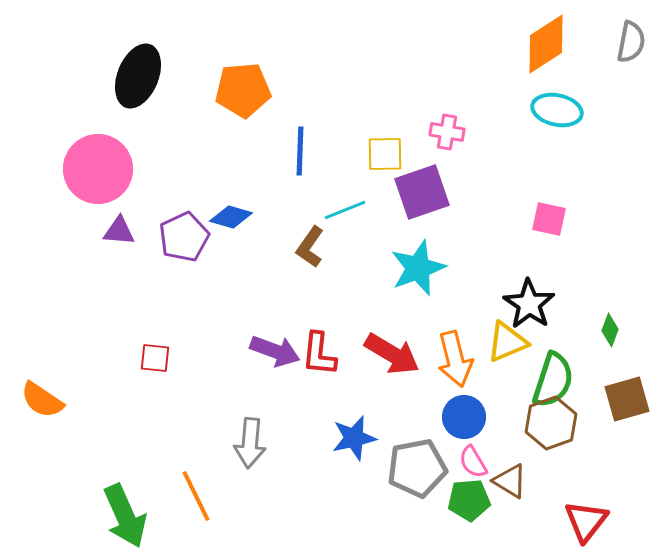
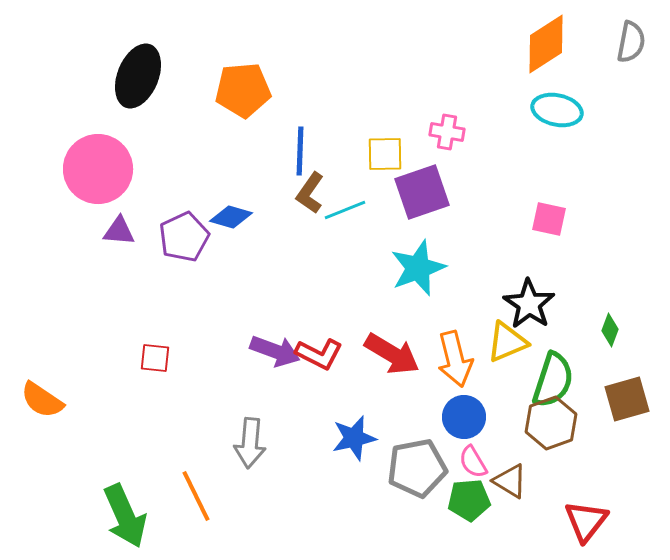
brown L-shape: moved 54 px up
red L-shape: rotated 69 degrees counterclockwise
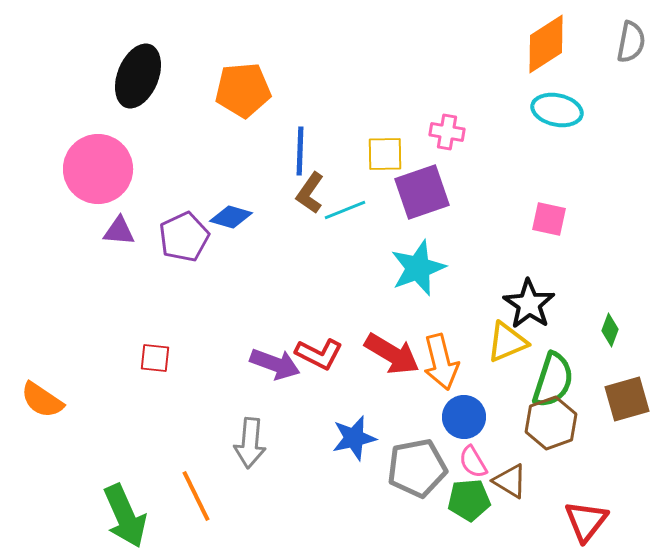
purple arrow: moved 13 px down
orange arrow: moved 14 px left, 3 px down
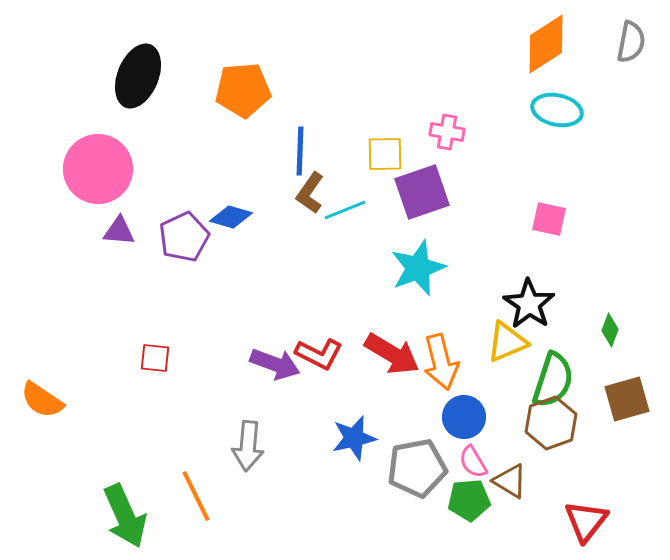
gray arrow: moved 2 px left, 3 px down
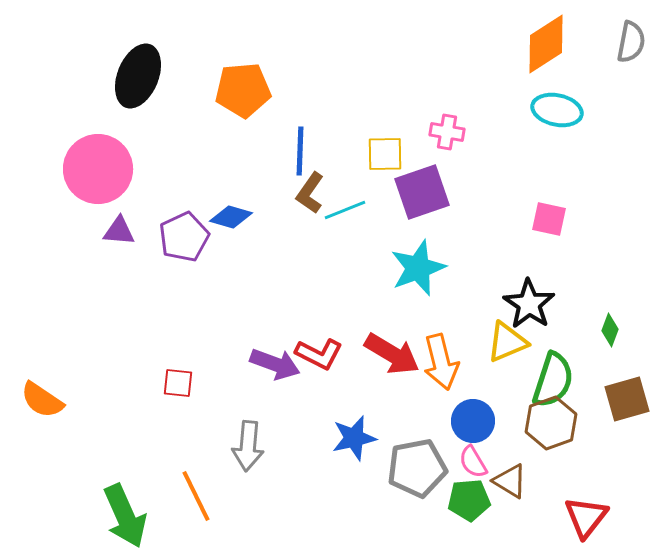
red square: moved 23 px right, 25 px down
blue circle: moved 9 px right, 4 px down
red triangle: moved 4 px up
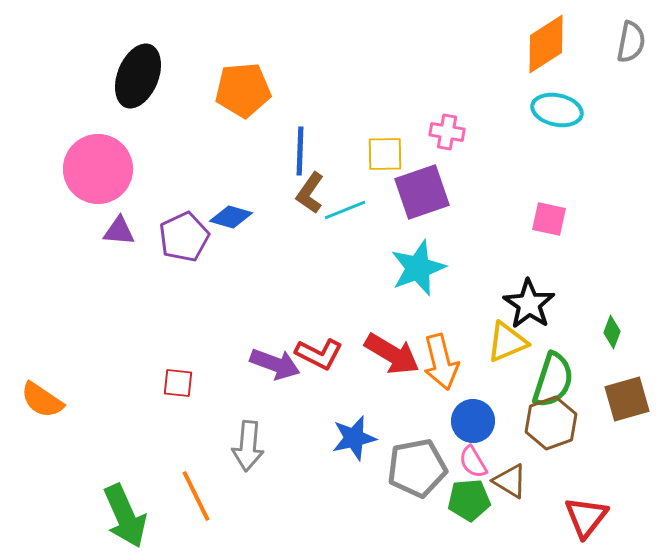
green diamond: moved 2 px right, 2 px down
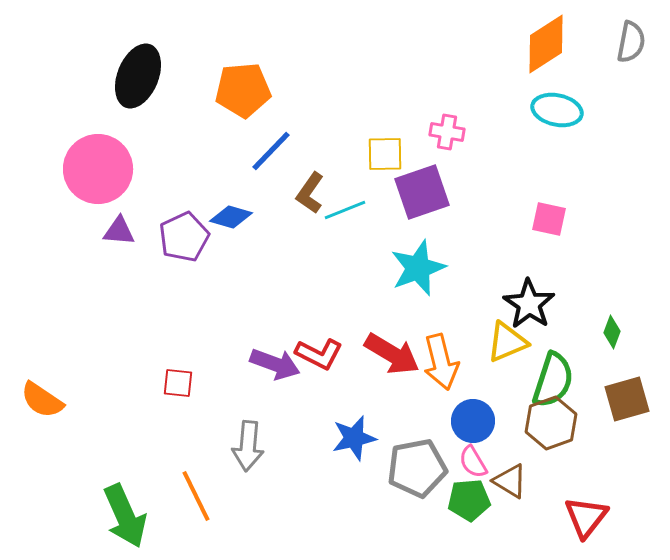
blue line: moved 29 px left; rotated 42 degrees clockwise
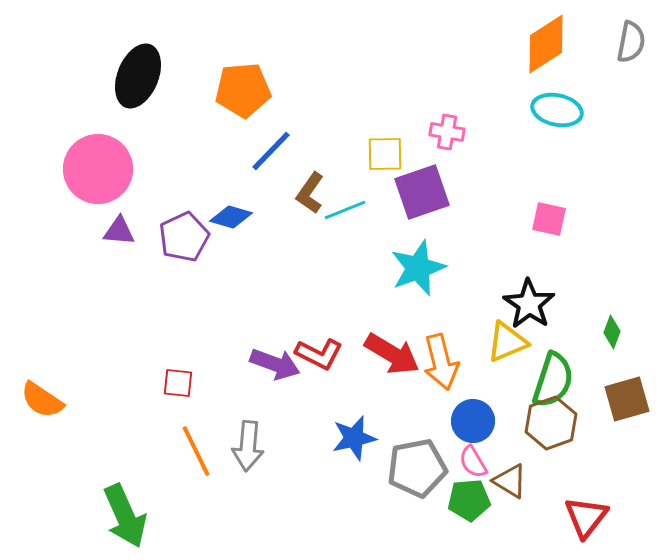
orange line: moved 45 px up
